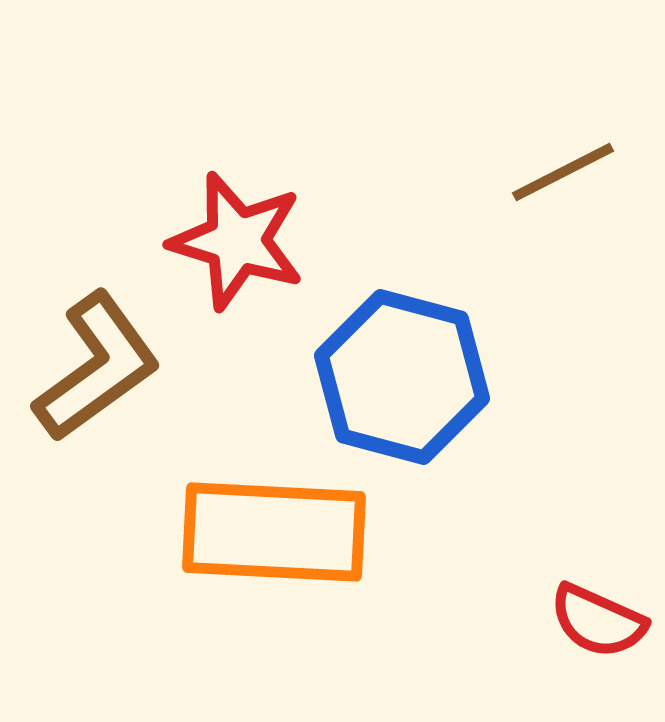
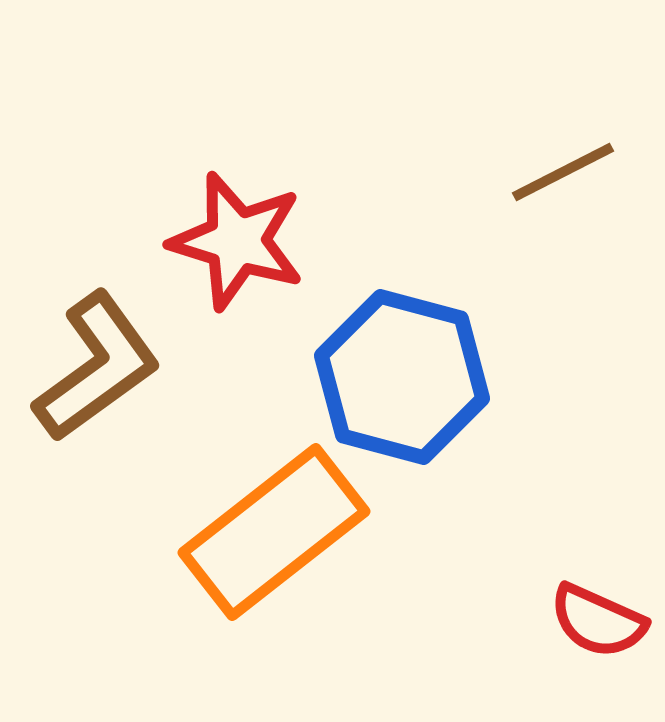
orange rectangle: rotated 41 degrees counterclockwise
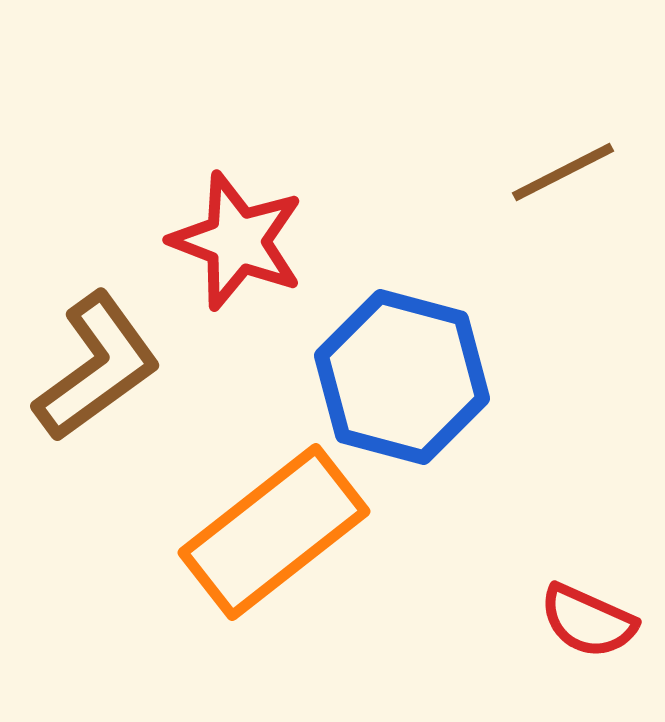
red star: rotated 4 degrees clockwise
red semicircle: moved 10 px left
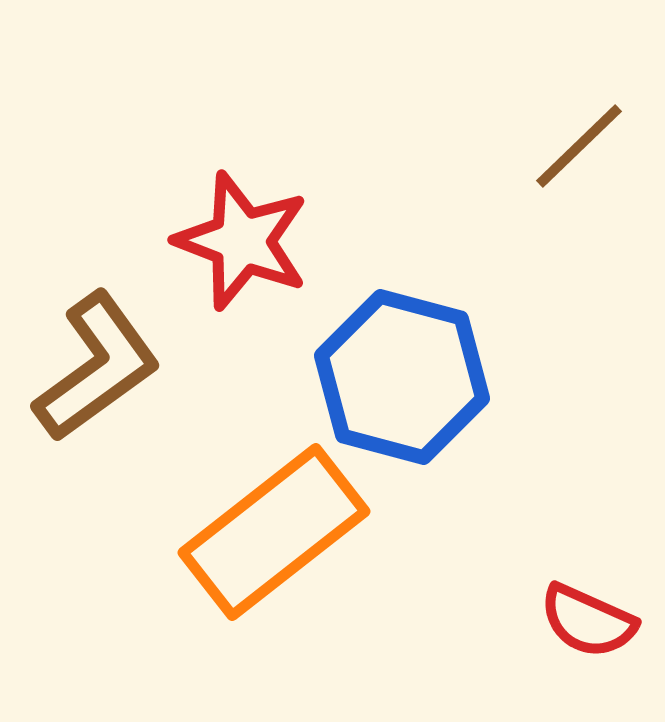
brown line: moved 16 px right, 26 px up; rotated 17 degrees counterclockwise
red star: moved 5 px right
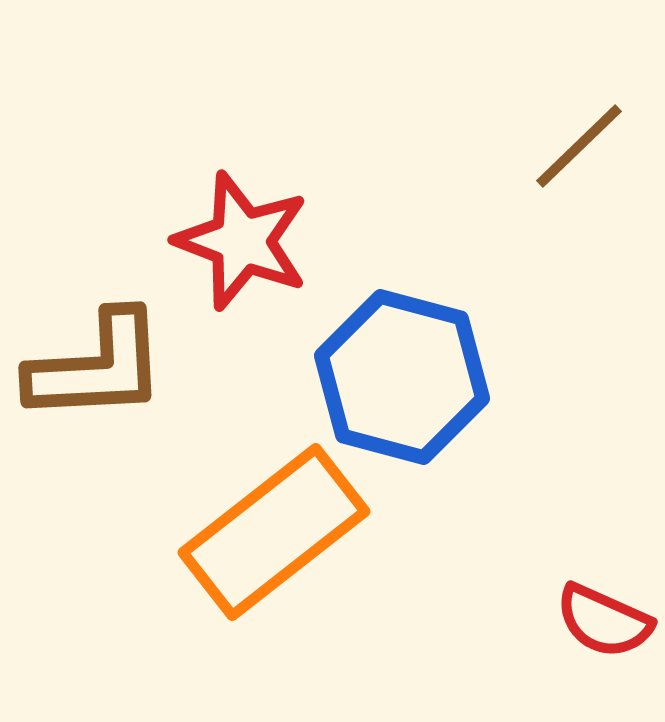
brown L-shape: rotated 33 degrees clockwise
red semicircle: moved 16 px right
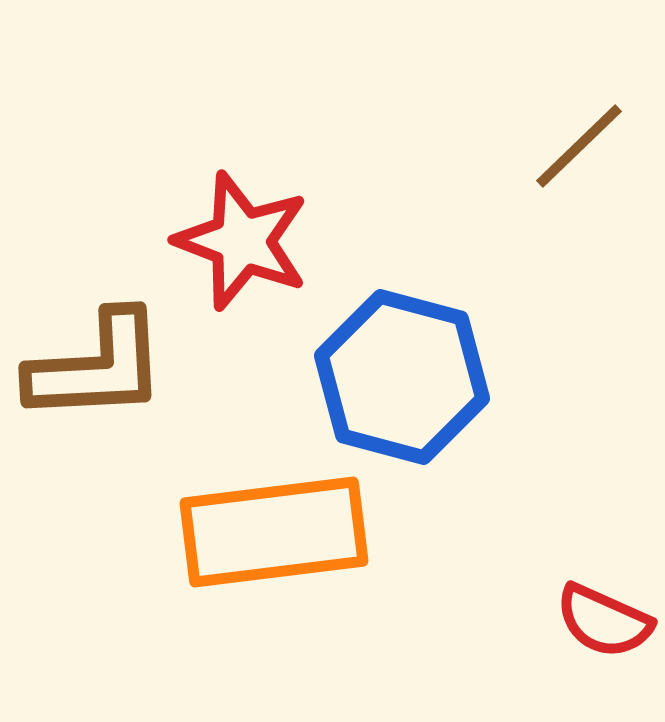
orange rectangle: rotated 31 degrees clockwise
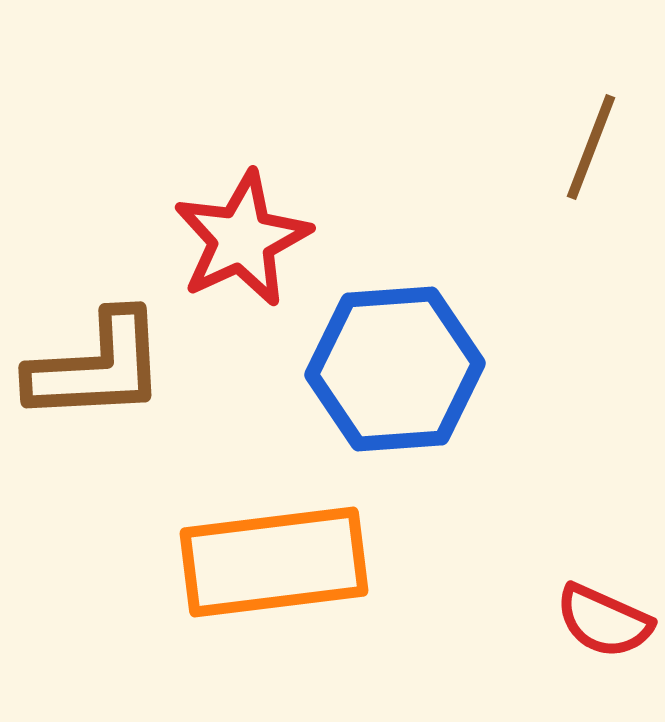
brown line: moved 12 px right, 1 px down; rotated 25 degrees counterclockwise
red star: moved 2 px up; rotated 26 degrees clockwise
blue hexagon: moved 7 px left, 8 px up; rotated 19 degrees counterclockwise
orange rectangle: moved 30 px down
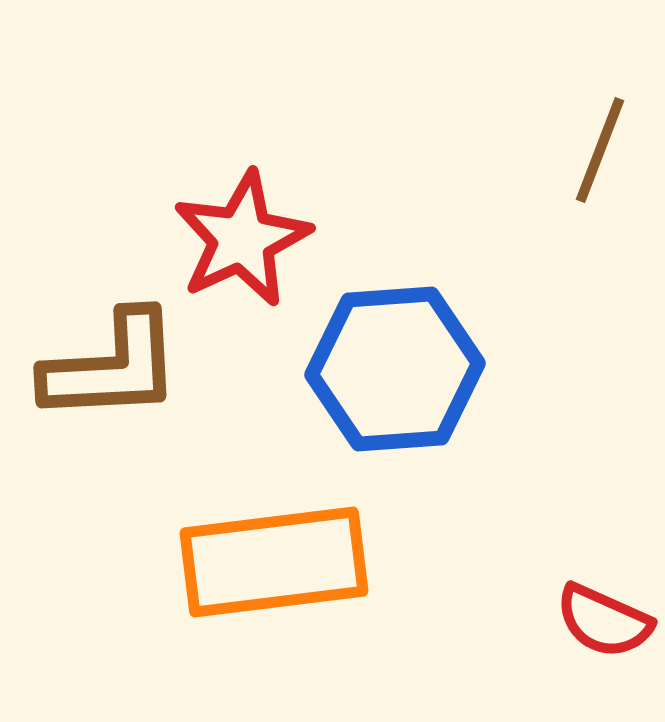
brown line: moved 9 px right, 3 px down
brown L-shape: moved 15 px right
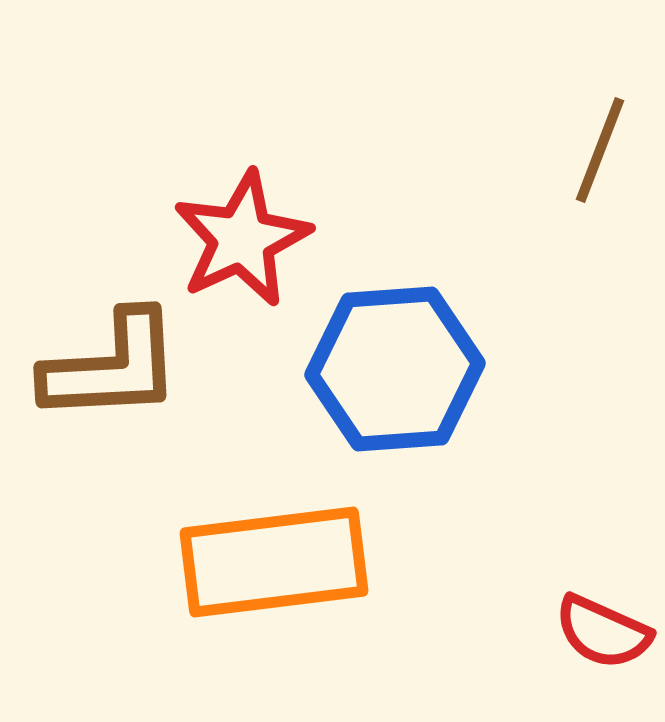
red semicircle: moved 1 px left, 11 px down
